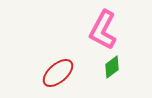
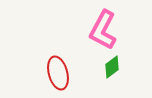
red ellipse: rotated 64 degrees counterclockwise
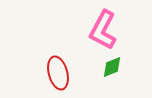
green diamond: rotated 15 degrees clockwise
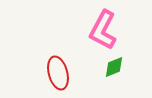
green diamond: moved 2 px right
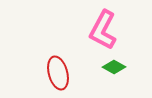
green diamond: rotated 50 degrees clockwise
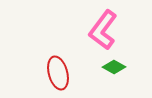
pink L-shape: rotated 9 degrees clockwise
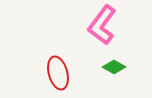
pink L-shape: moved 1 px left, 5 px up
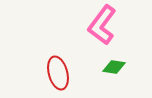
green diamond: rotated 20 degrees counterclockwise
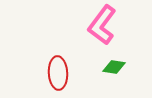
red ellipse: rotated 12 degrees clockwise
